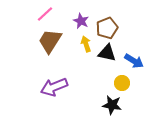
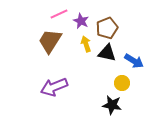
pink line: moved 14 px right; rotated 18 degrees clockwise
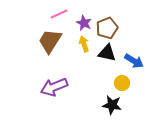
purple star: moved 3 px right, 2 px down
yellow arrow: moved 2 px left
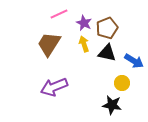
brown trapezoid: moved 1 px left, 3 px down
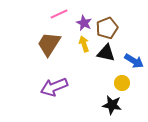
black triangle: moved 1 px left
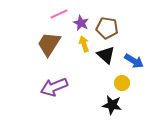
purple star: moved 3 px left
brown pentagon: rotated 30 degrees clockwise
black triangle: moved 2 px down; rotated 30 degrees clockwise
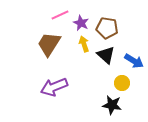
pink line: moved 1 px right, 1 px down
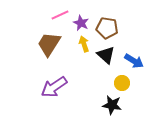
purple arrow: rotated 12 degrees counterclockwise
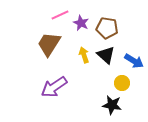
yellow arrow: moved 11 px down
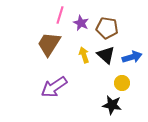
pink line: rotated 48 degrees counterclockwise
blue arrow: moved 2 px left, 4 px up; rotated 48 degrees counterclockwise
